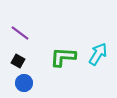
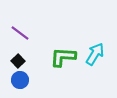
cyan arrow: moved 3 px left
black square: rotated 16 degrees clockwise
blue circle: moved 4 px left, 3 px up
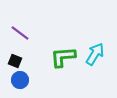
green L-shape: rotated 8 degrees counterclockwise
black square: moved 3 px left; rotated 24 degrees counterclockwise
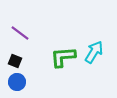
cyan arrow: moved 1 px left, 2 px up
blue circle: moved 3 px left, 2 px down
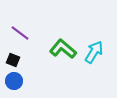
green L-shape: moved 8 px up; rotated 44 degrees clockwise
black square: moved 2 px left, 1 px up
blue circle: moved 3 px left, 1 px up
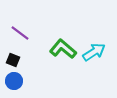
cyan arrow: rotated 25 degrees clockwise
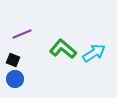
purple line: moved 2 px right, 1 px down; rotated 60 degrees counterclockwise
cyan arrow: moved 1 px down
blue circle: moved 1 px right, 2 px up
